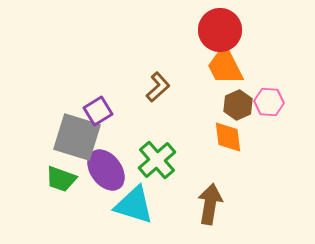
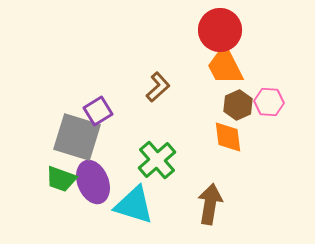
purple ellipse: moved 13 px left, 12 px down; rotated 15 degrees clockwise
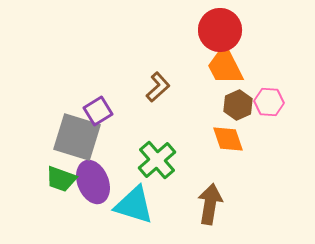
orange diamond: moved 2 px down; rotated 12 degrees counterclockwise
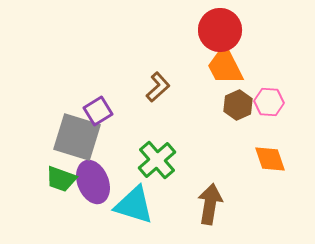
orange diamond: moved 42 px right, 20 px down
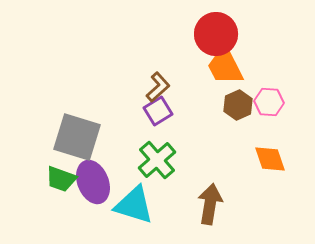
red circle: moved 4 px left, 4 px down
purple square: moved 60 px right
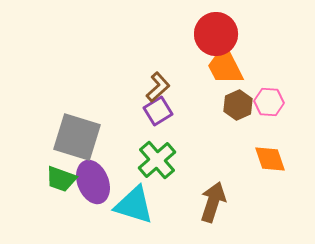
brown arrow: moved 3 px right, 2 px up; rotated 9 degrees clockwise
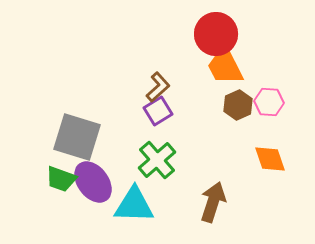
purple ellipse: rotated 15 degrees counterclockwise
cyan triangle: rotated 15 degrees counterclockwise
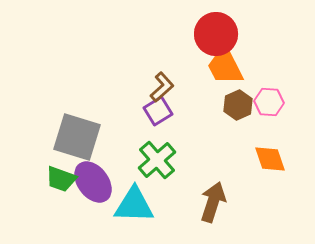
brown L-shape: moved 4 px right
